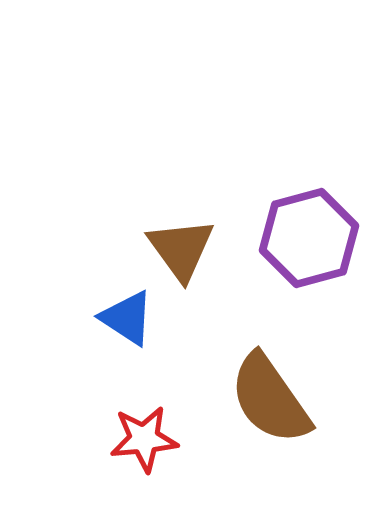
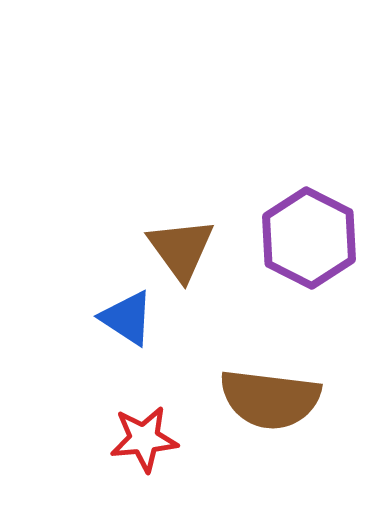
purple hexagon: rotated 18 degrees counterclockwise
brown semicircle: rotated 48 degrees counterclockwise
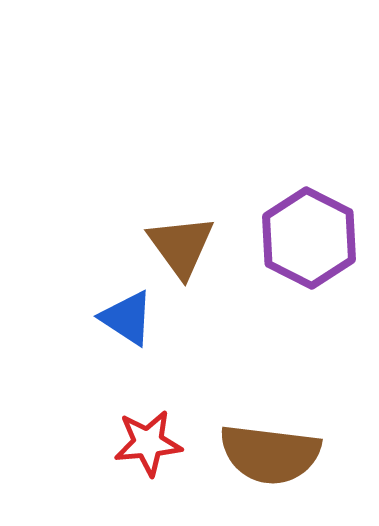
brown triangle: moved 3 px up
brown semicircle: moved 55 px down
red star: moved 4 px right, 4 px down
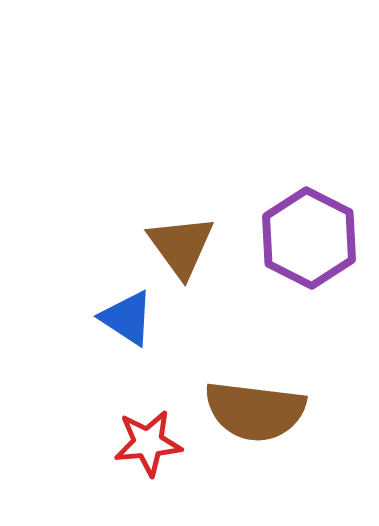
brown semicircle: moved 15 px left, 43 px up
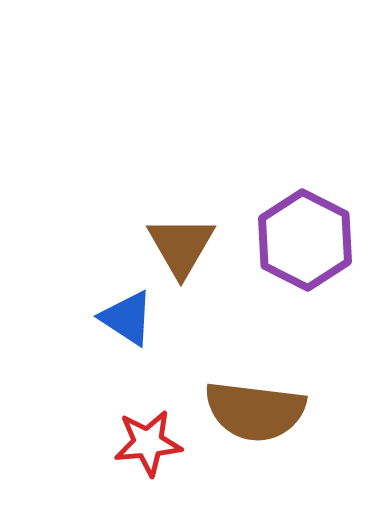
purple hexagon: moved 4 px left, 2 px down
brown triangle: rotated 6 degrees clockwise
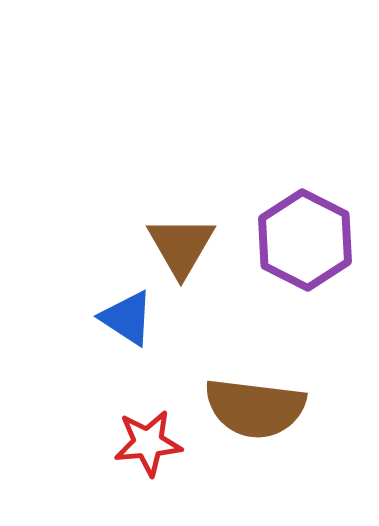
brown semicircle: moved 3 px up
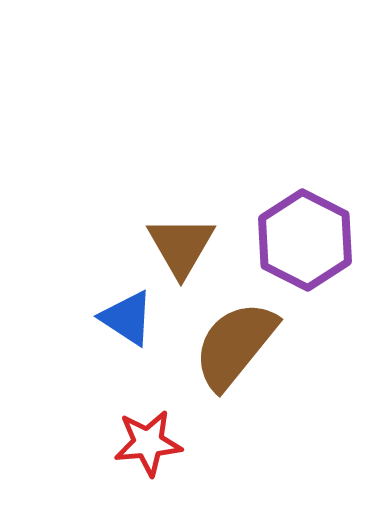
brown semicircle: moved 20 px left, 63 px up; rotated 122 degrees clockwise
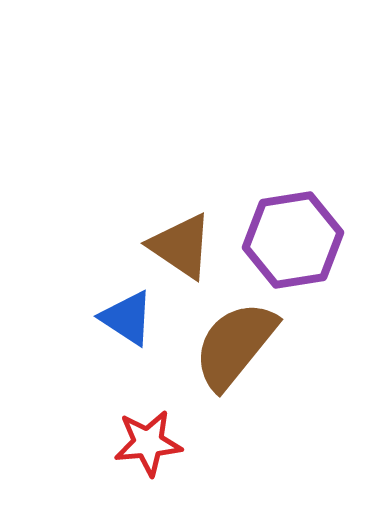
purple hexagon: moved 12 px left; rotated 24 degrees clockwise
brown triangle: rotated 26 degrees counterclockwise
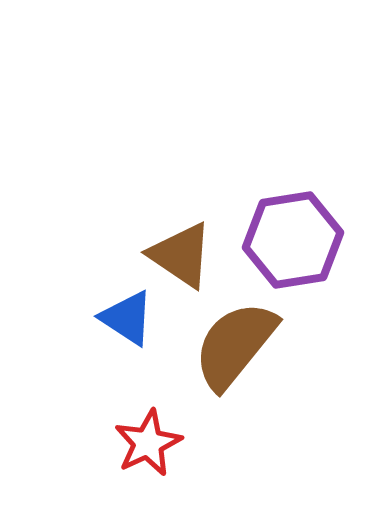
brown triangle: moved 9 px down
red star: rotated 20 degrees counterclockwise
